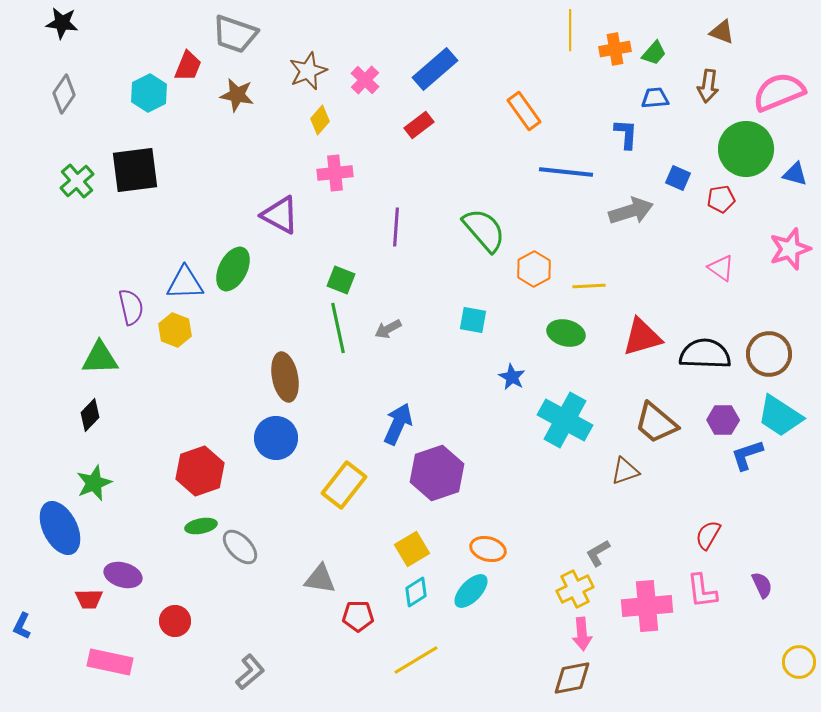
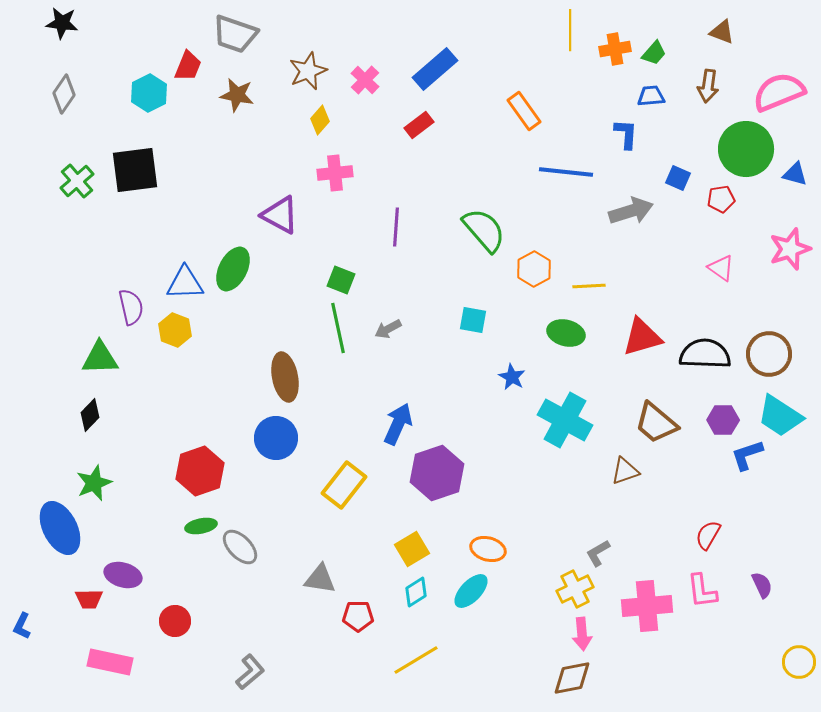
blue trapezoid at (655, 98): moved 4 px left, 2 px up
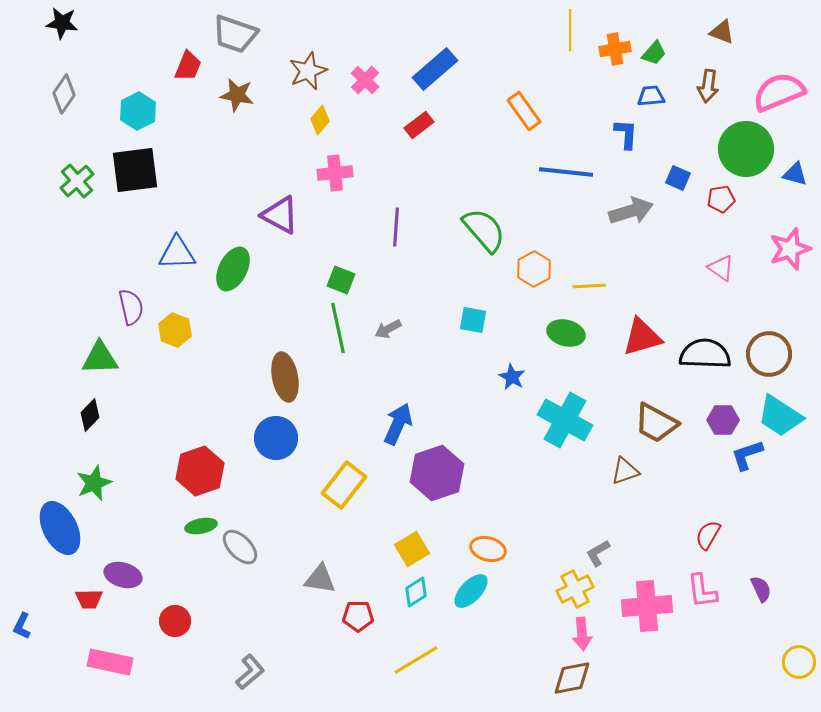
cyan hexagon at (149, 93): moved 11 px left, 18 px down
blue triangle at (185, 283): moved 8 px left, 30 px up
brown trapezoid at (656, 423): rotated 12 degrees counterclockwise
purple semicircle at (762, 585): moved 1 px left, 4 px down
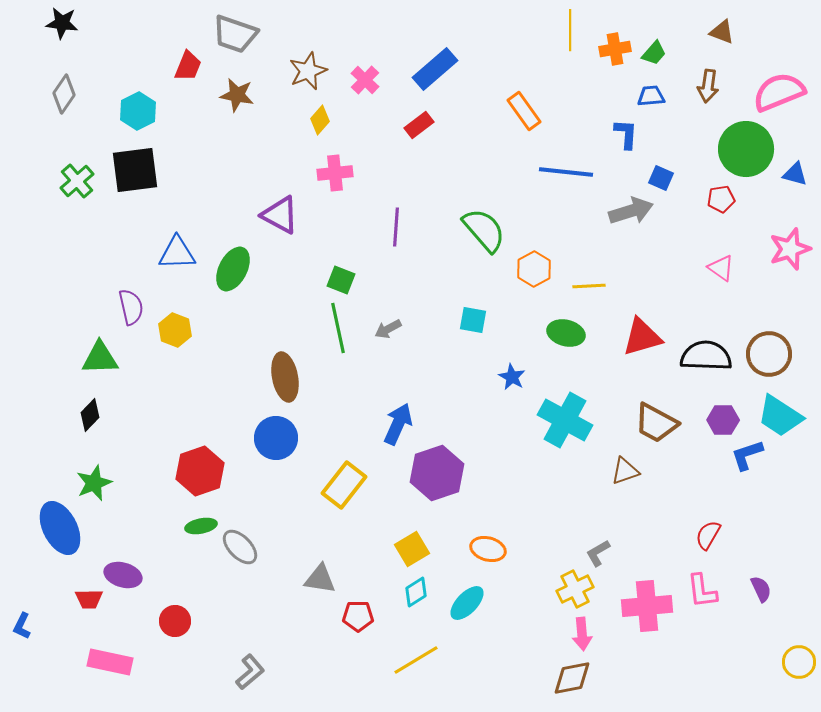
blue square at (678, 178): moved 17 px left
black semicircle at (705, 354): moved 1 px right, 2 px down
cyan ellipse at (471, 591): moved 4 px left, 12 px down
